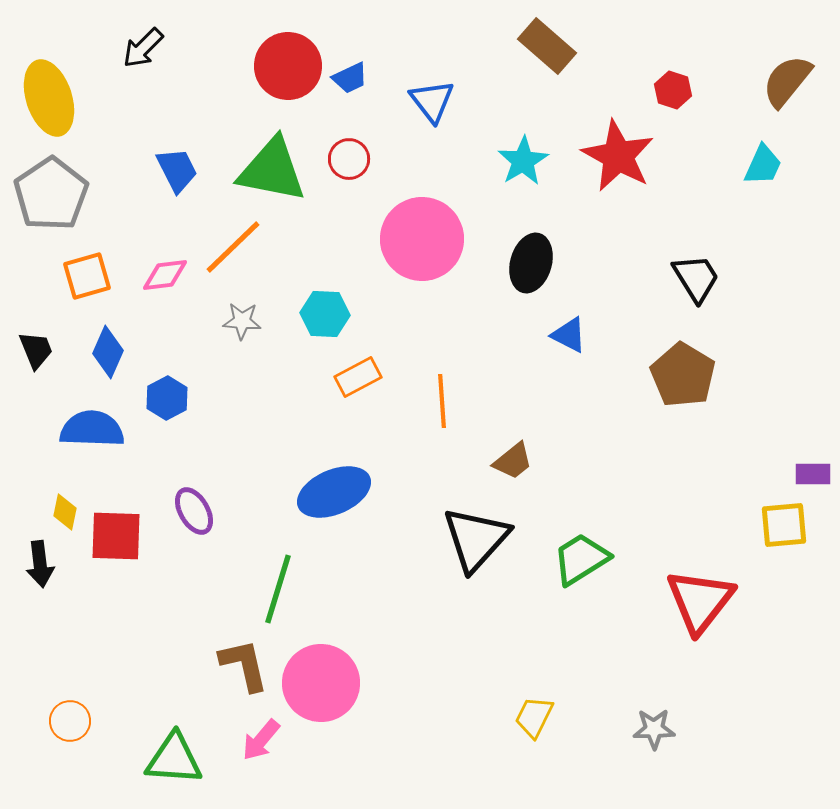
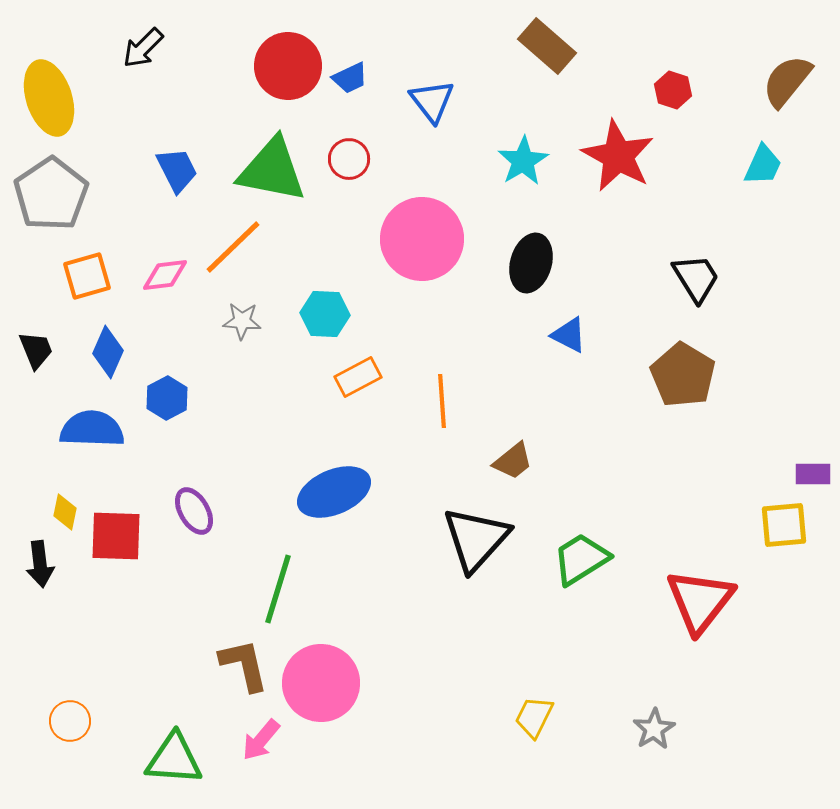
gray star at (654, 729): rotated 30 degrees counterclockwise
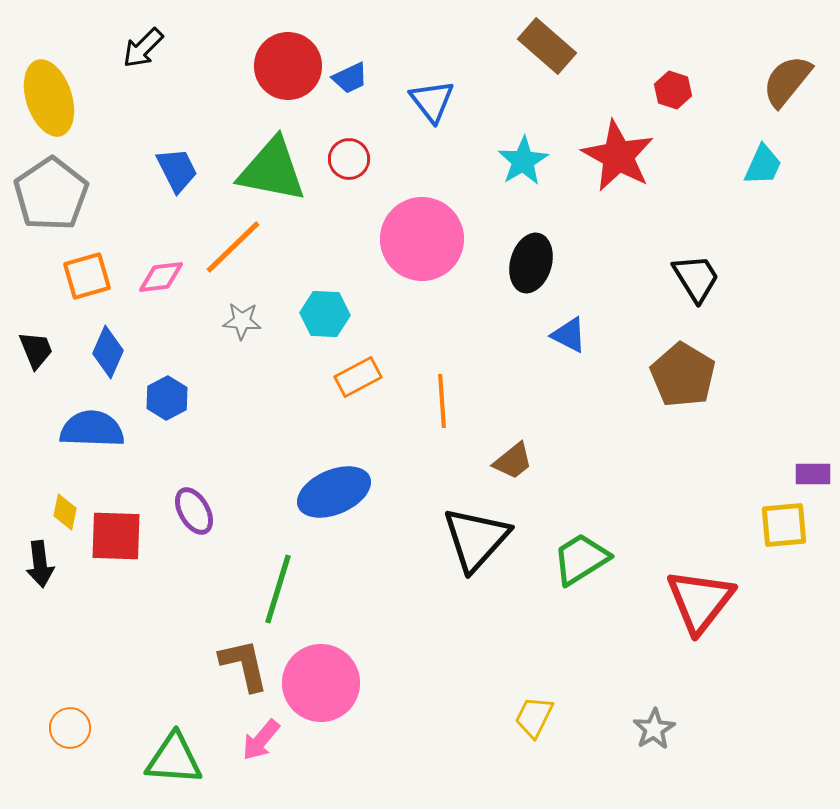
pink diamond at (165, 275): moved 4 px left, 2 px down
orange circle at (70, 721): moved 7 px down
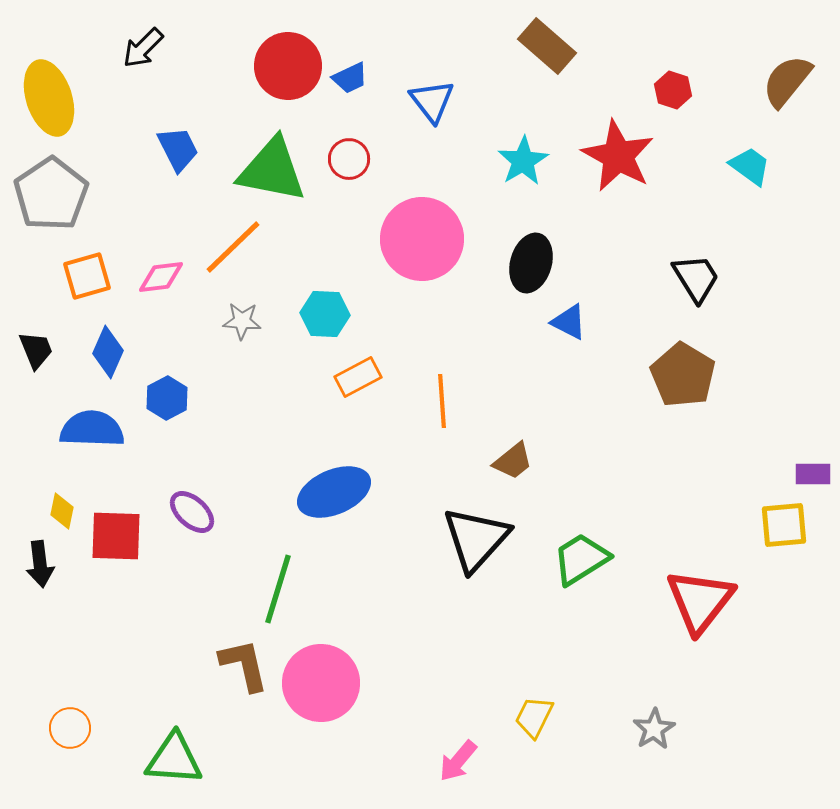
cyan trapezoid at (763, 165): moved 13 px left, 1 px down; rotated 78 degrees counterclockwise
blue trapezoid at (177, 170): moved 1 px right, 21 px up
blue triangle at (569, 335): moved 13 px up
purple ellipse at (194, 511): moved 2 px left, 1 px down; rotated 18 degrees counterclockwise
yellow diamond at (65, 512): moved 3 px left, 1 px up
pink arrow at (261, 740): moved 197 px right, 21 px down
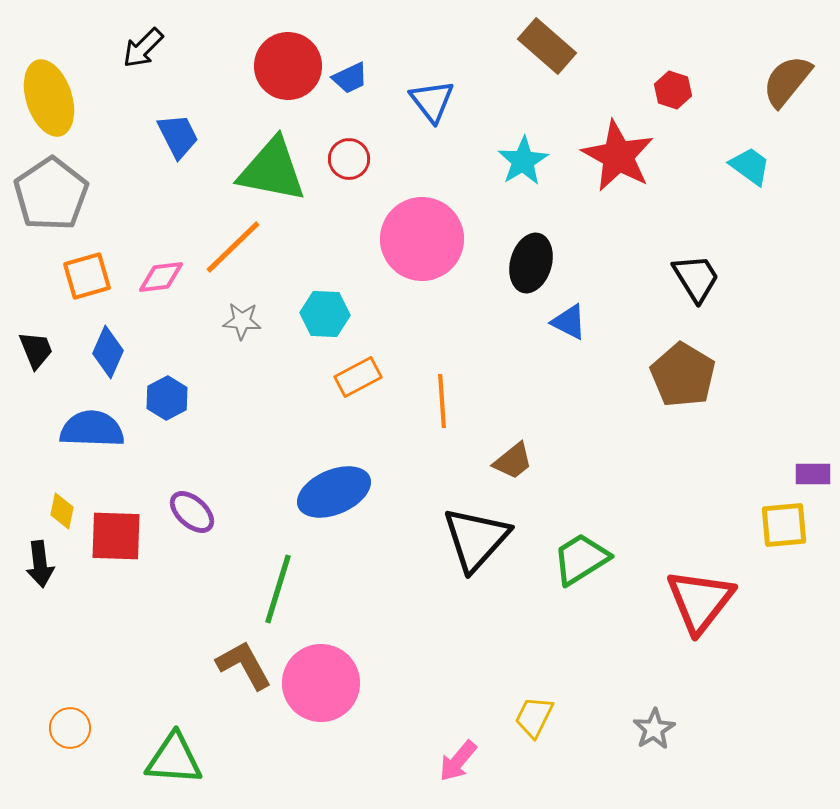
blue trapezoid at (178, 149): moved 13 px up
brown L-shape at (244, 665): rotated 16 degrees counterclockwise
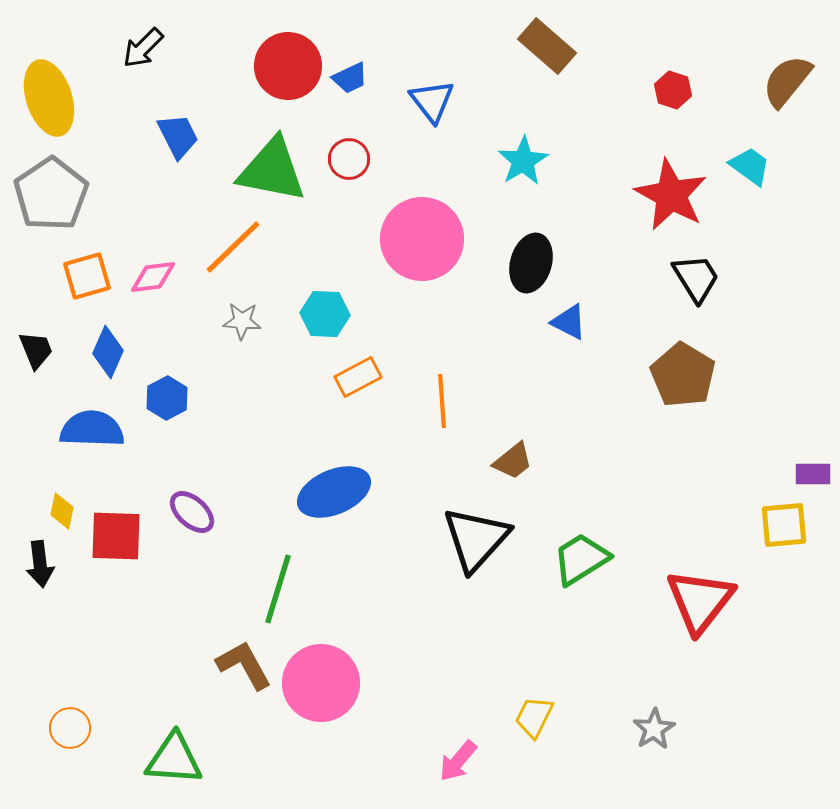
red star at (618, 156): moved 53 px right, 39 px down
pink diamond at (161, 277): moved 8 px left
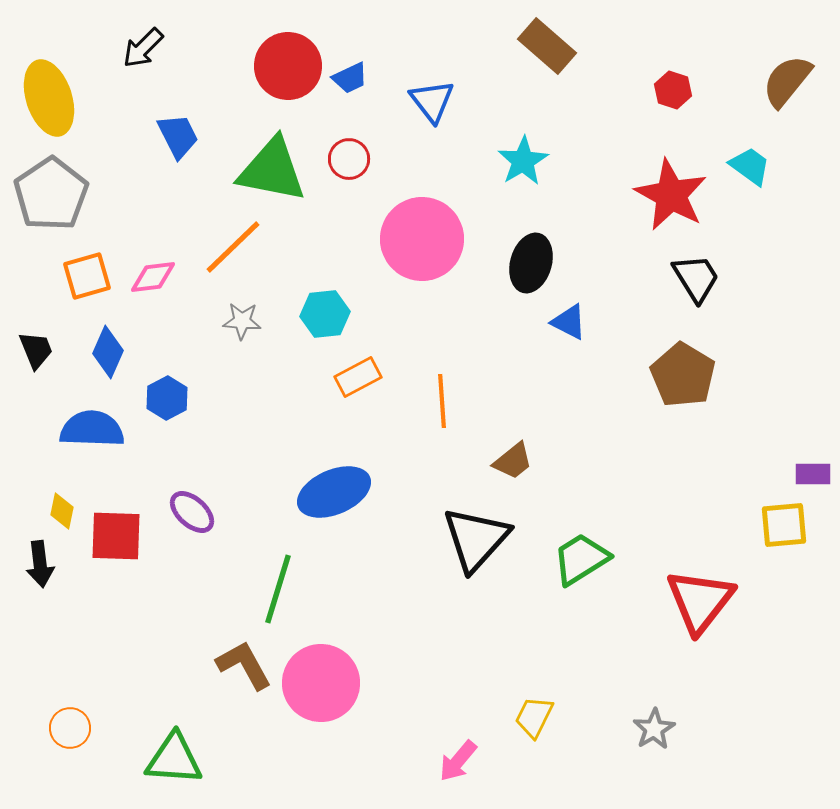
cyan hexagon at (325, 314): rotated 9 degrees counterclockwise
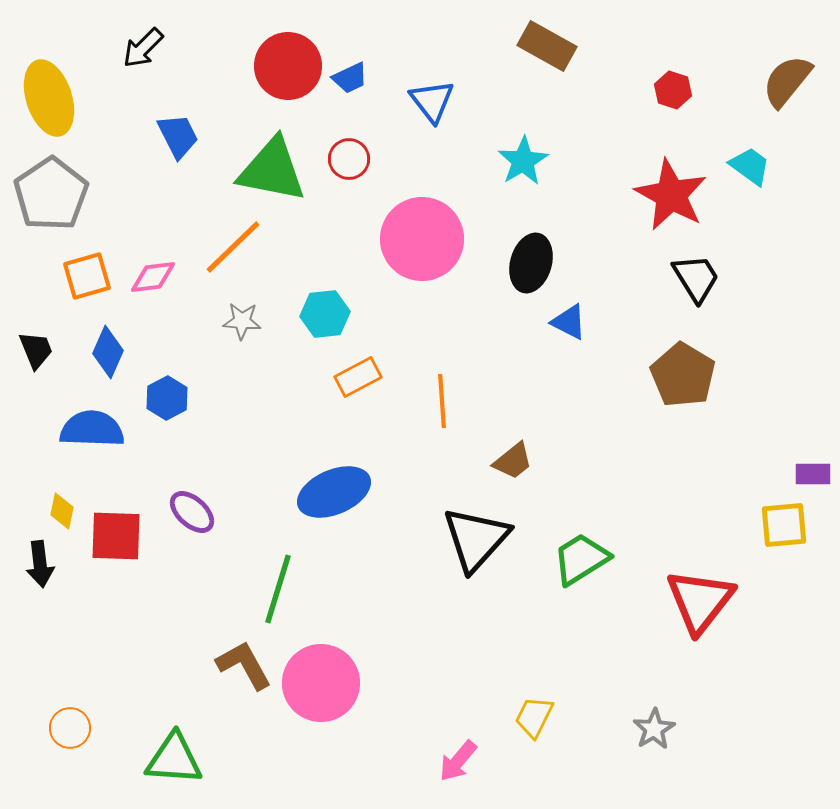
brown rectangle at (547, 46): rotated 12 degrees counterclockwise
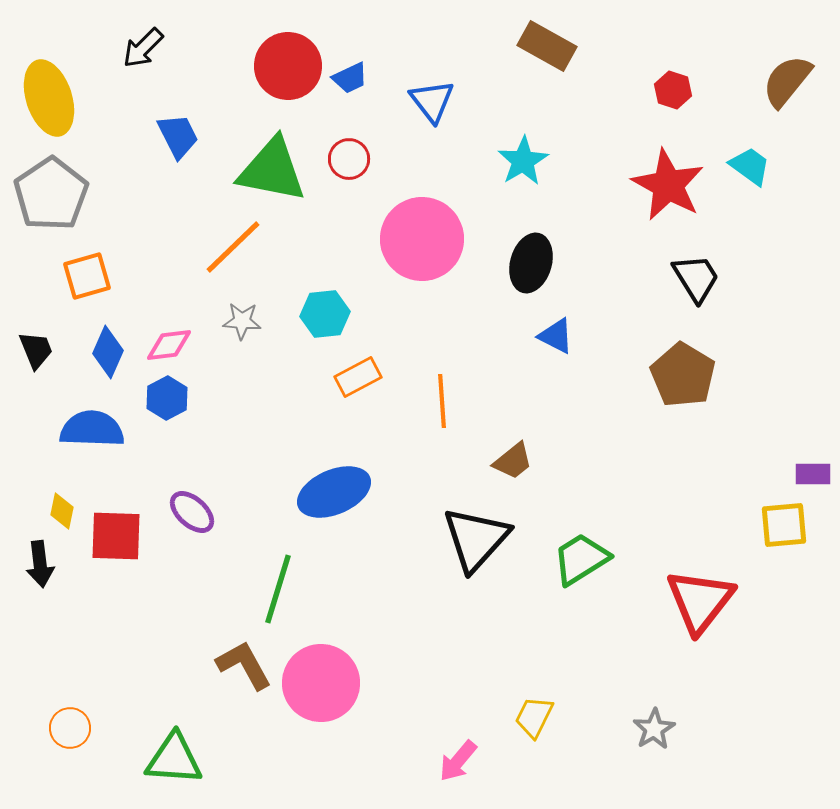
red star at (671, 195): moved 3 px left, 10 px up
pink diamond at (153, 277): moved 16 px right, 68 px down
blue triangle at (569, 322): moved 13 px left, 14 px down
